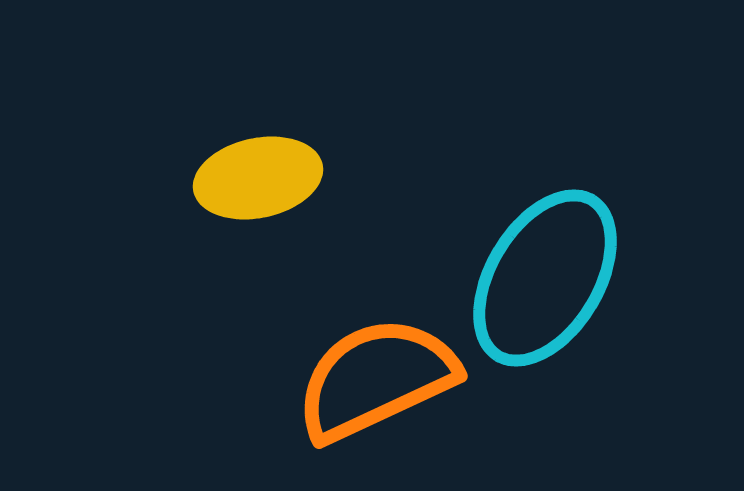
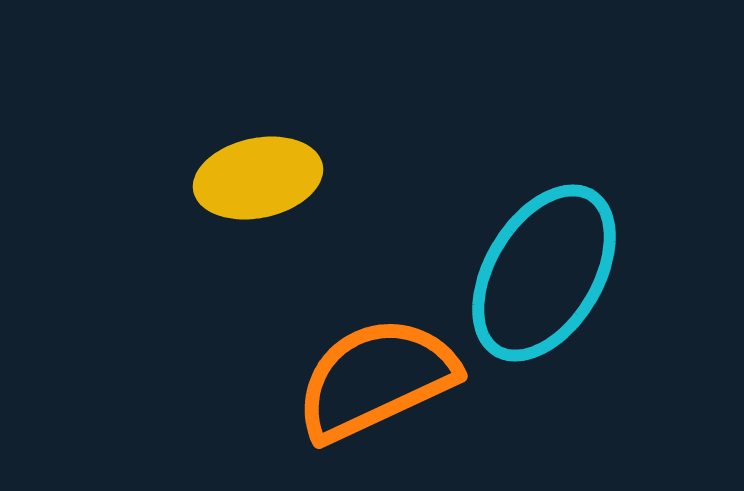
cyan ellipse: moved 1 px left, 5 px up
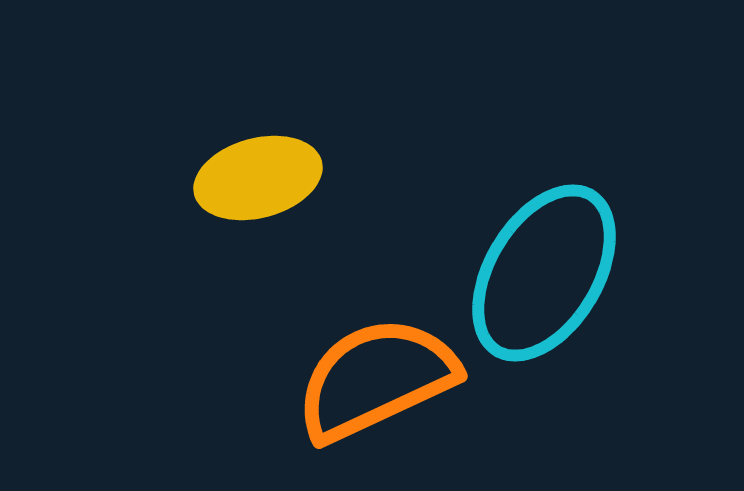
yellow ellipse: rotated 3 degrees counterclockwise
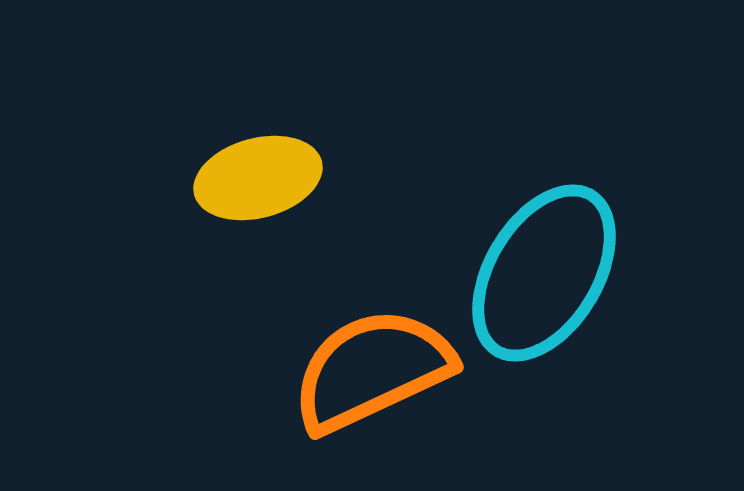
orange semicircle: moved 4 px left, 9 px up
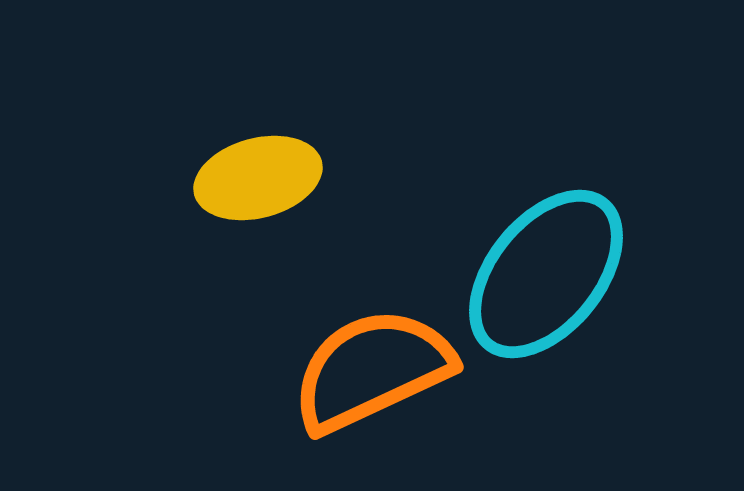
cyan ellipse: moved 2 px right, 1 px down; rotated 8 degrees clockwise
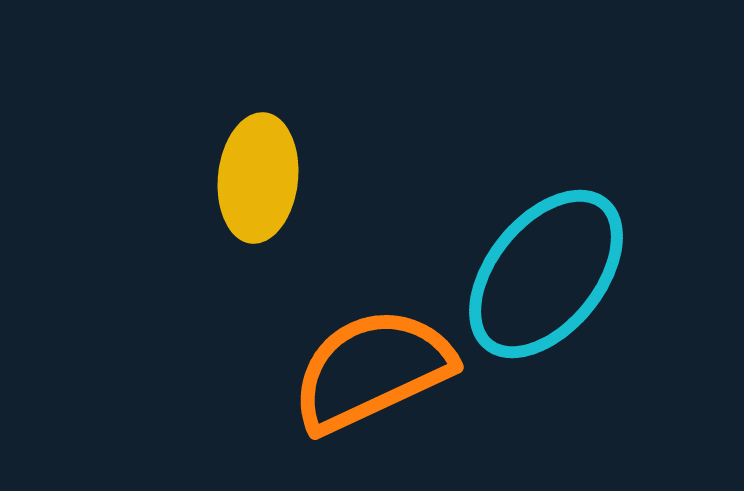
yellow ellipse: rotated 69 degrees counterclockwise
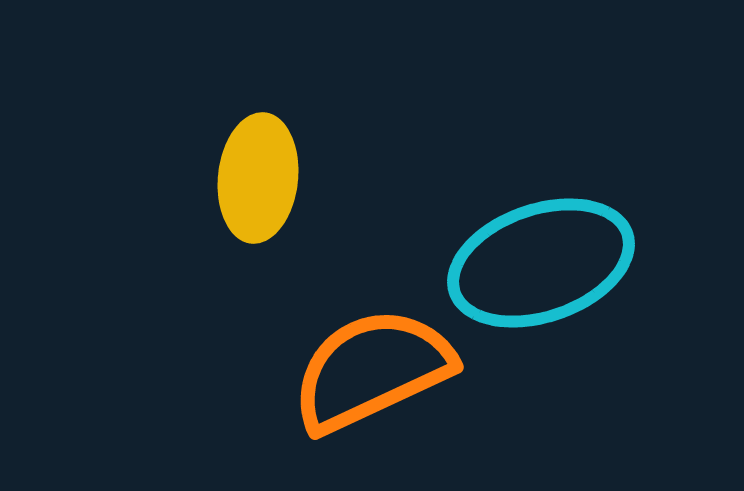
cyan ellipse: moved 5 px left, 11 px up; rotated 32 degrees clockwise
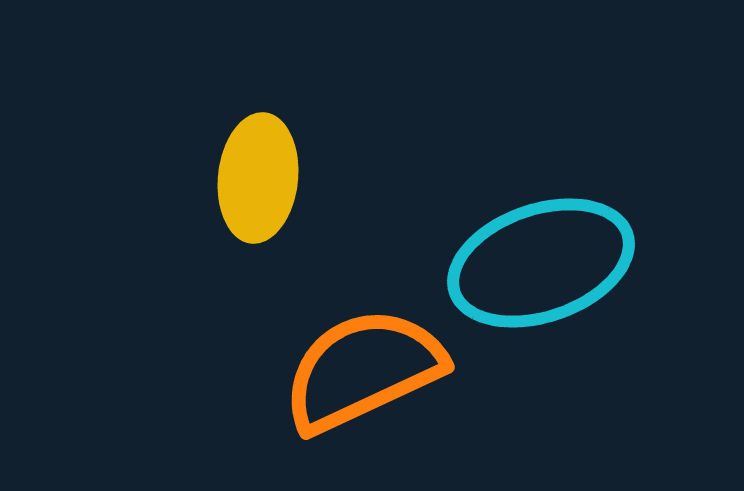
orange semicircle: moved 9 px left
